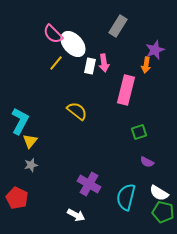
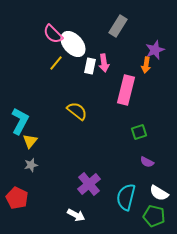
purple cross: rotated 20 degrees clockwise
green pentagon: moved 9 px left, 4 px down
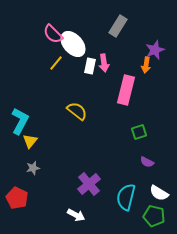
gray star: moved 2 px right, 3 px down
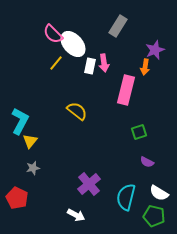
orange arrow: moved 1 px left, 2 px down
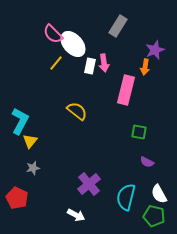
green square: rotated 28 degrees clockwise
white semicircle: moved 1 px down; rotated 30 degrees clockwise
